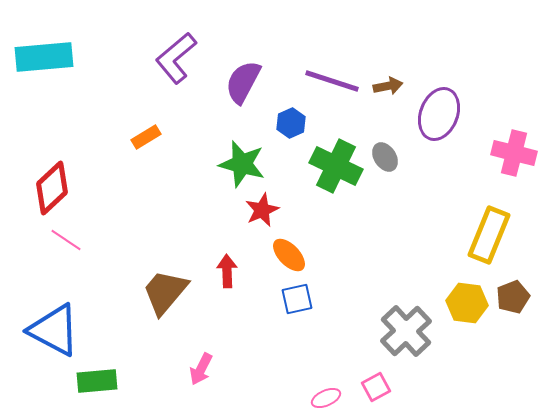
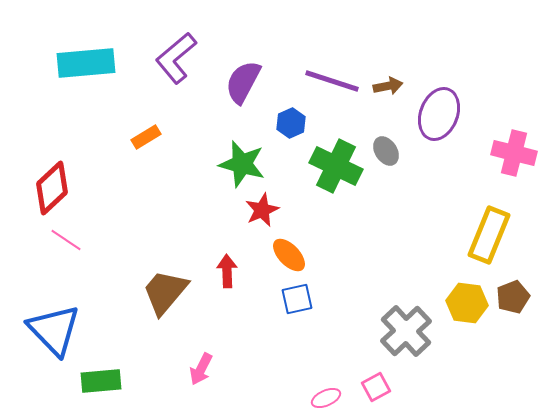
cyan rectangle: moved 42 px right, 6 px down
gray ellipse: moved 1 px right, 6 px up
blue triangle: rotated 18 degrees clockwise
green rectangle: moved 4 px right
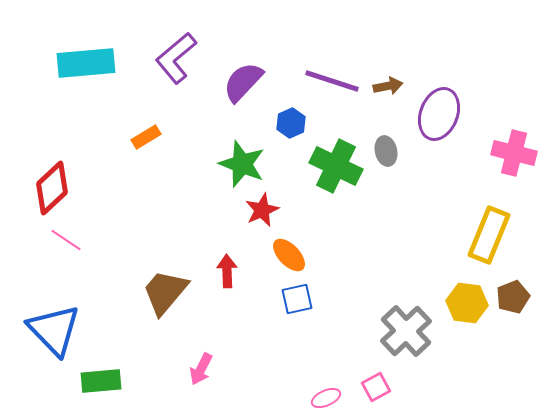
purple semicircle: rotated 15 degrees clockwise
gray ellipse: rotated 20 degrees clockwise
green star: rotated 6 degrees clockwise
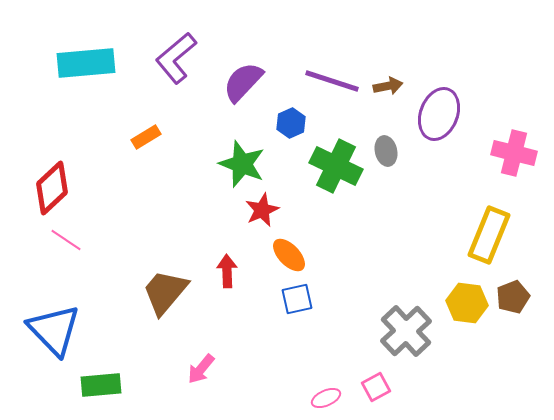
pink arrow: rotated 12 degrees clockwise
green rectangle: moved 4 px down
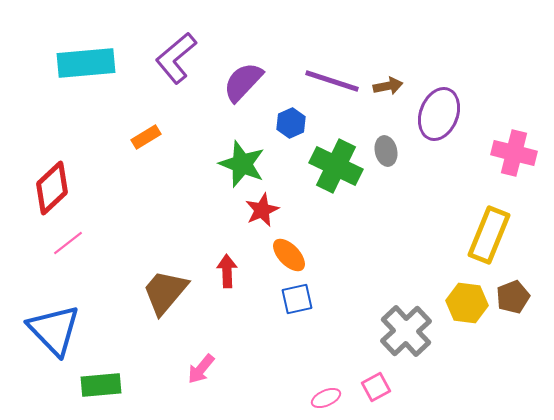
pink line: moved 2 px right, 3 px down; rotated 72 degrees counterclockwise
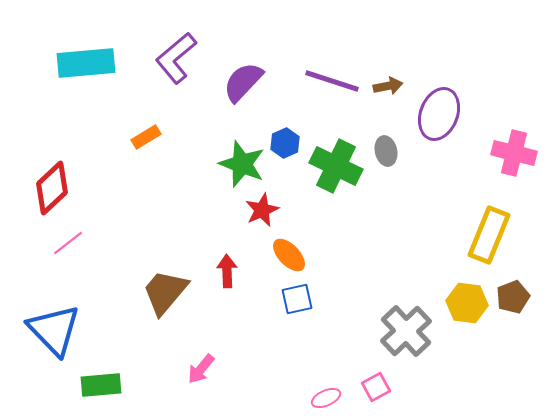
blue hexagon: moved 6 px left, 20 px down
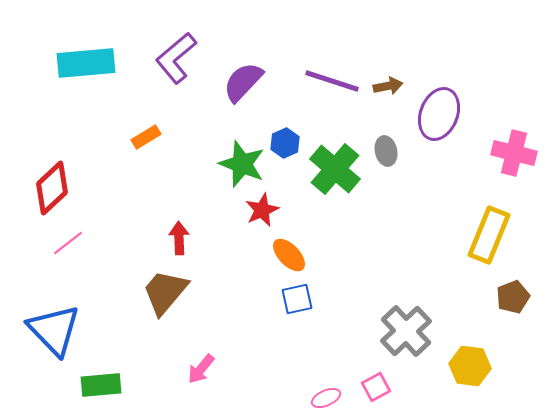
green cross: moved 1 px left, 3 px down; rotated 15 degrees clockwise
red arrow: moved 48 px left, 33 px up
yellow hexagon: moved 3 px right, 63 px down
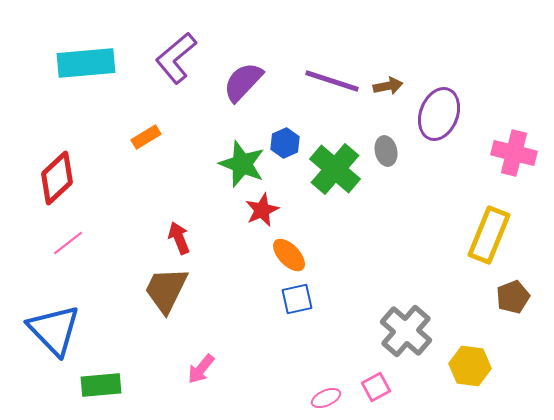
red diamond: moved 5 px right, 10 px up
red arrow: rotated 20 degrees counterclockwise
brown trapezoid: moved 1 px right, 2 px up; rotated 14 degrees counterclockwise
gray cross: rotated 6 degrees counterclockwise
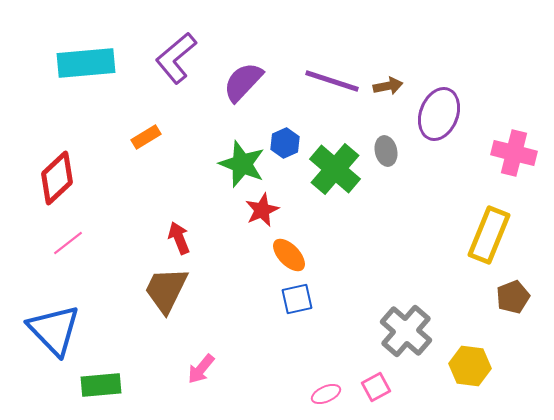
pink ellipse: moved 4 px up
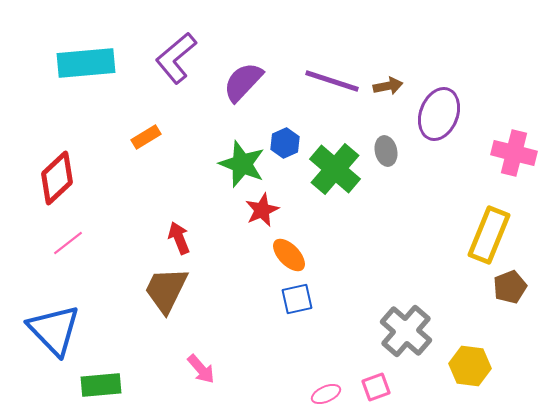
brown pentagon: moved 3 px left, 10 px up
pink arrow: rotated 80 degrees counterclockwise
pink square: rotated 8 degrees clockwise
